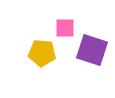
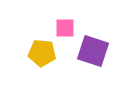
purple square: moved 1 px right, 1 px down
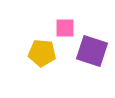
purple square: moved 1 px left
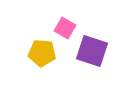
pink square: rotated 30 degrees clockwise
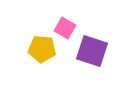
yellow pentagon: moved 4 px up
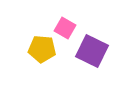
purple square: rotated 8 degrees clockwise
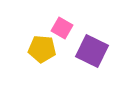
pink square: moved 3 px left
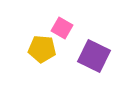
purple square: moved 2 px right, 5 px down
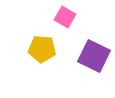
pink square: moved 3 px right, 11 px up
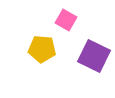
pink square: moved 1 px right, 3 px down
